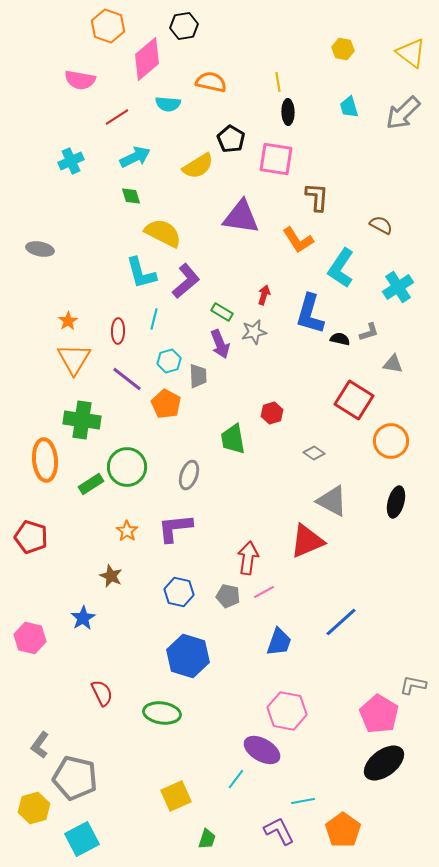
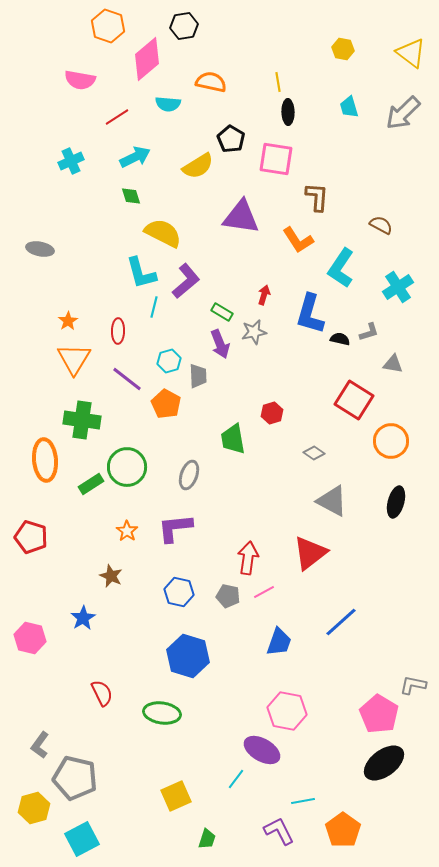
cyan line at (154, 319): moved 12 px up
red triangle at (307, 541): moved 3 px right, 12 px down; rotated 15 degrees counterclockwise
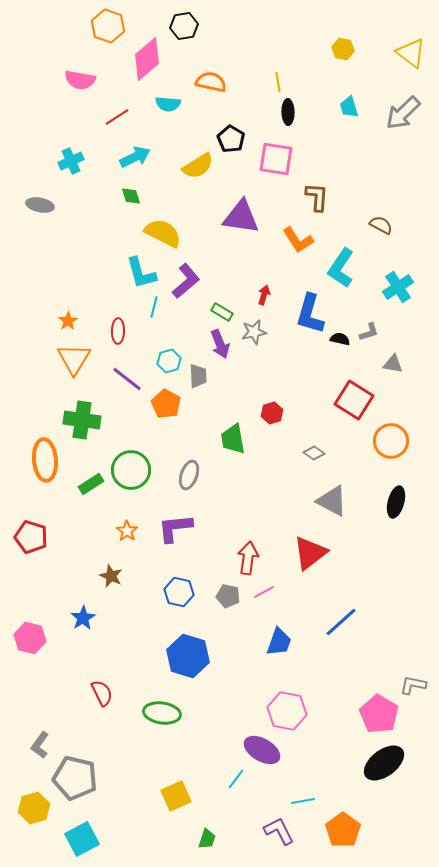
gray ellipse at (40, 249): moved 44 px up
green circle at (127, 467): moved 4 px right, 3 px down
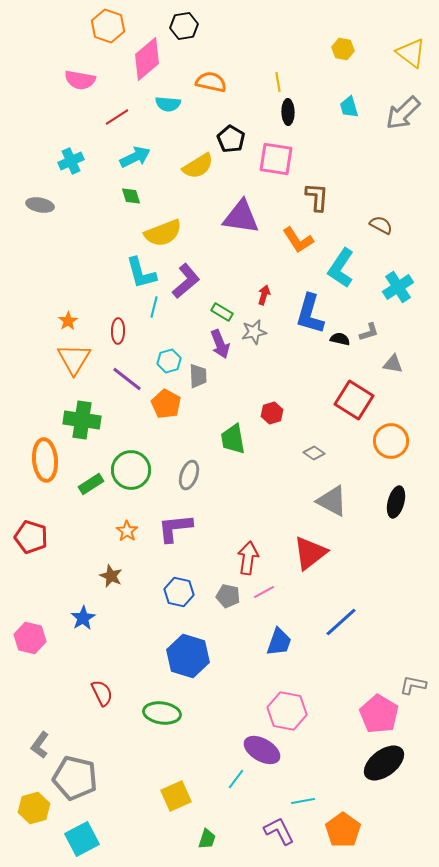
yellow semicircle at (163, 233): rotated 132 degrees clockwise
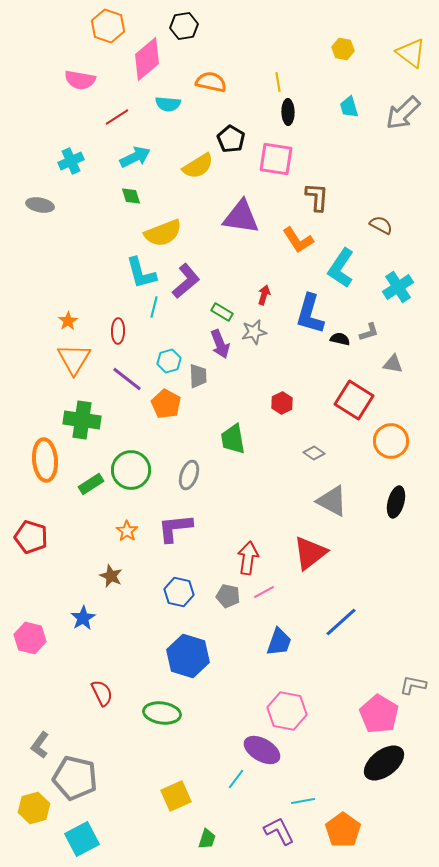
red hexagon at (272, 413): moved 10 px right, 10 px up; rotated 10 degrees counterclockwise
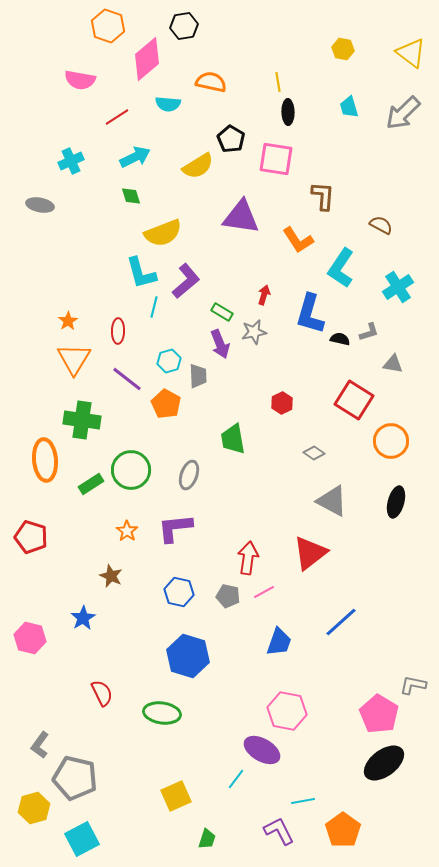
brown L-shape at (317, 197): moved 6 px right, 1 px up
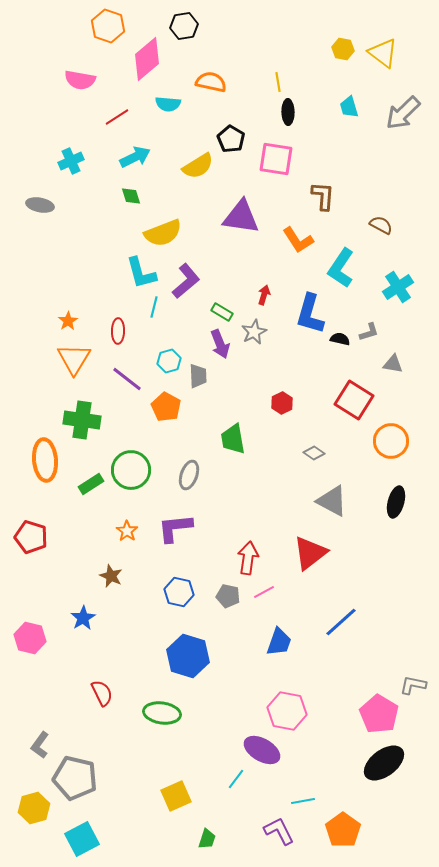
yellow triangle at (411, 53): moved 28 px left
gray star at (254, 332): rotated 15 degrees counterclockwise
orange pentagon at (166, 404): moved 3 px down
